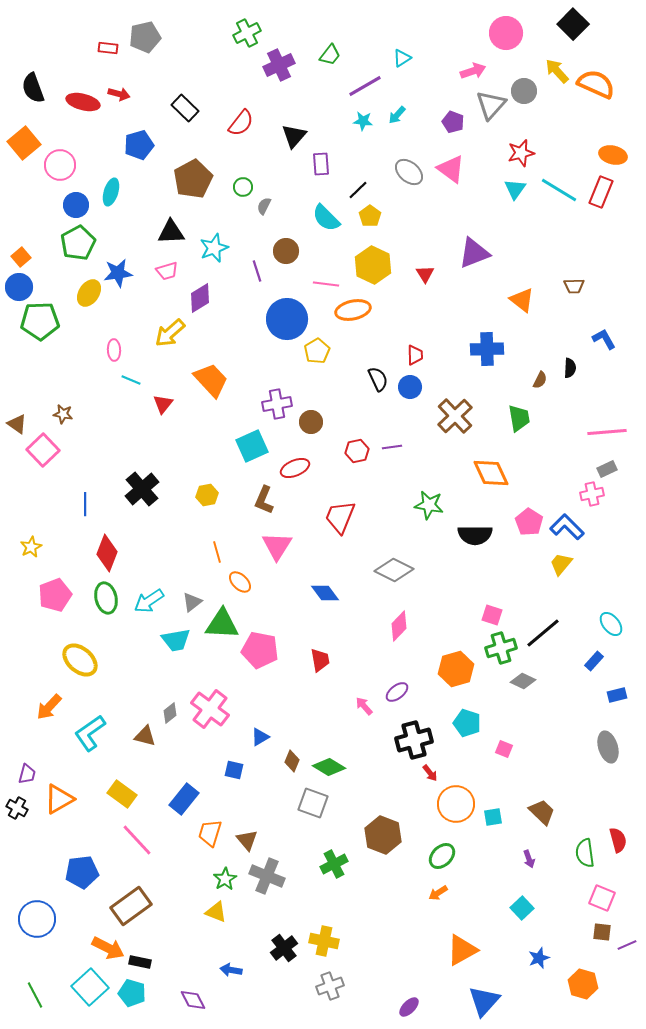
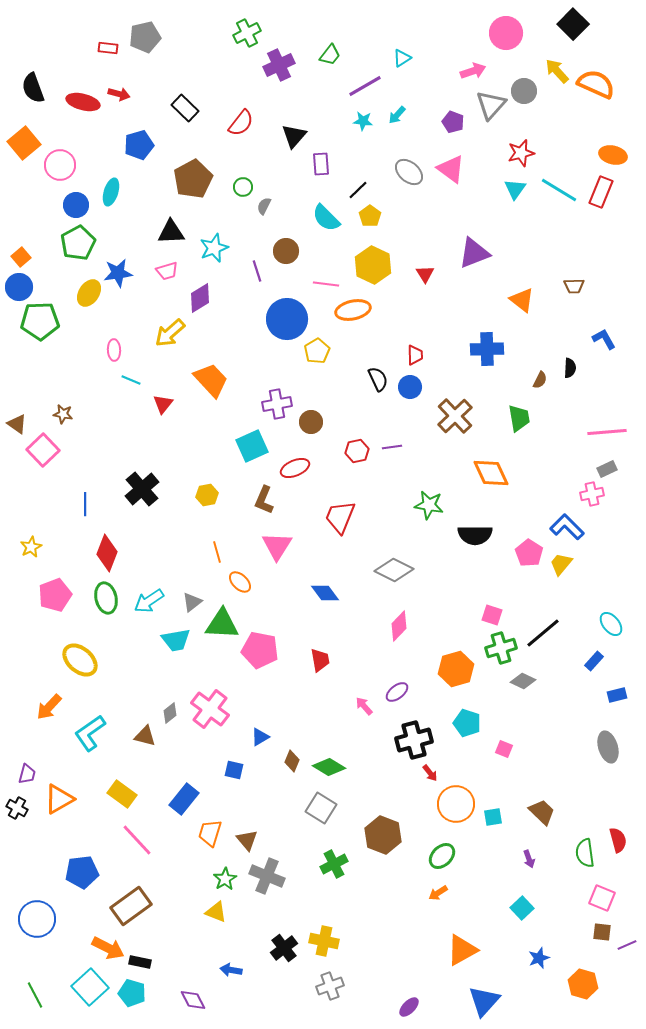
pink pentagon at (529, 522): moved 31 px down
gray square at (313, 803): moved 8 px right, 5 px down; rotated 12 degrees clockwise
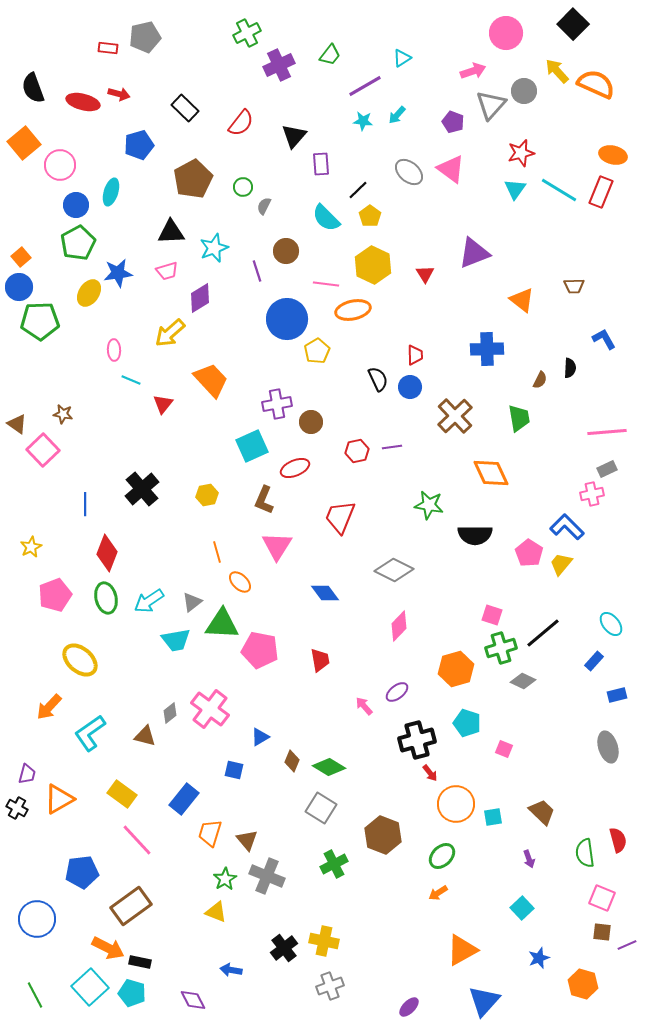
black cross at (414, 740): moved 3 px right
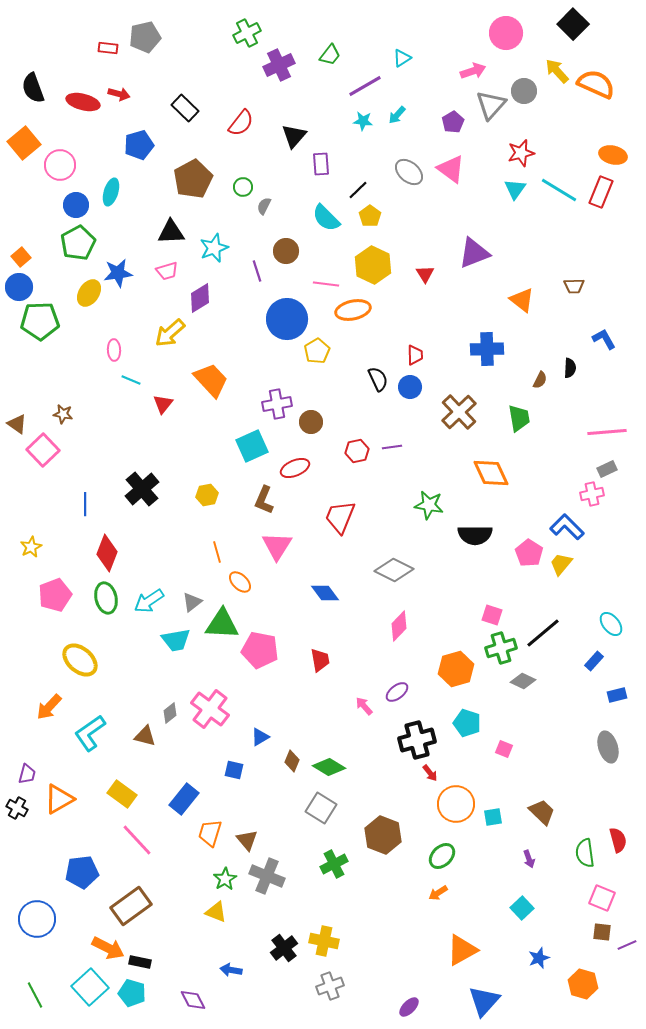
purple pentagon at (453, 122): rotated 20 degrees clockwise
brown cross at (455, 416): moved 4 px right, 4 px up
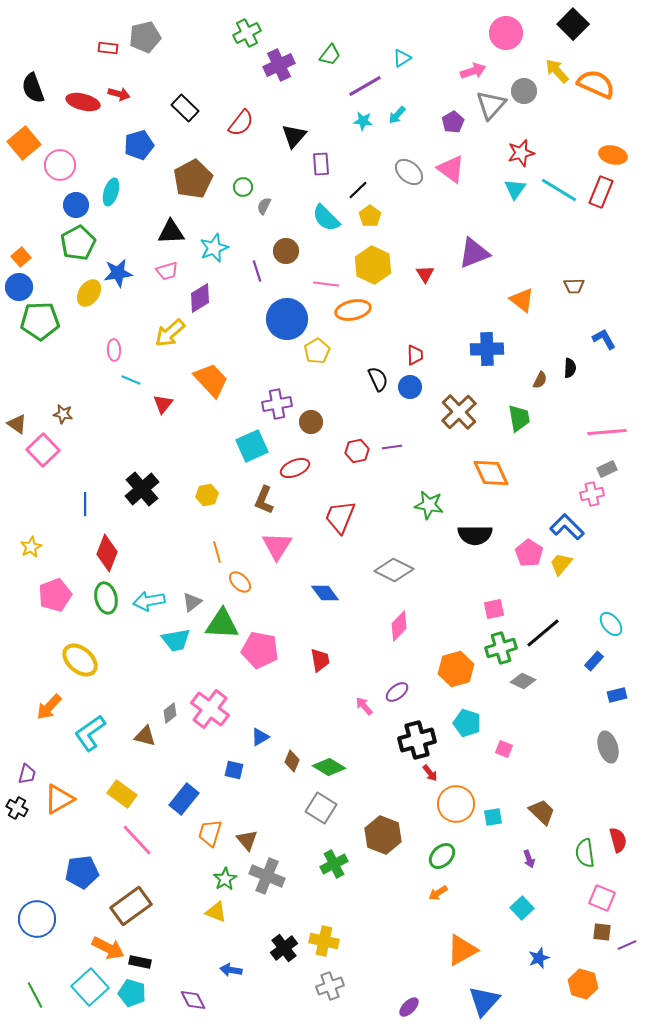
cyan arrow at (149, 601): rotated 24 degrees clockwise
pink square at (492, 615): moved 2 px right, 6 px up; rotated 30 degrees counterclockwise
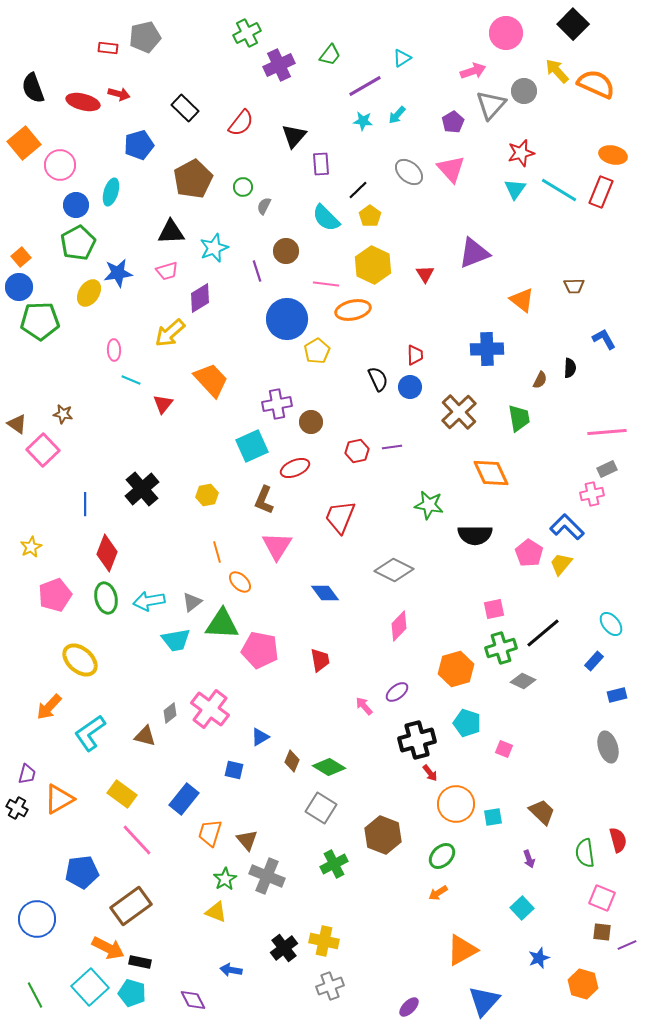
pink triangle at (451, 169): rotated 12 degrees clockwise
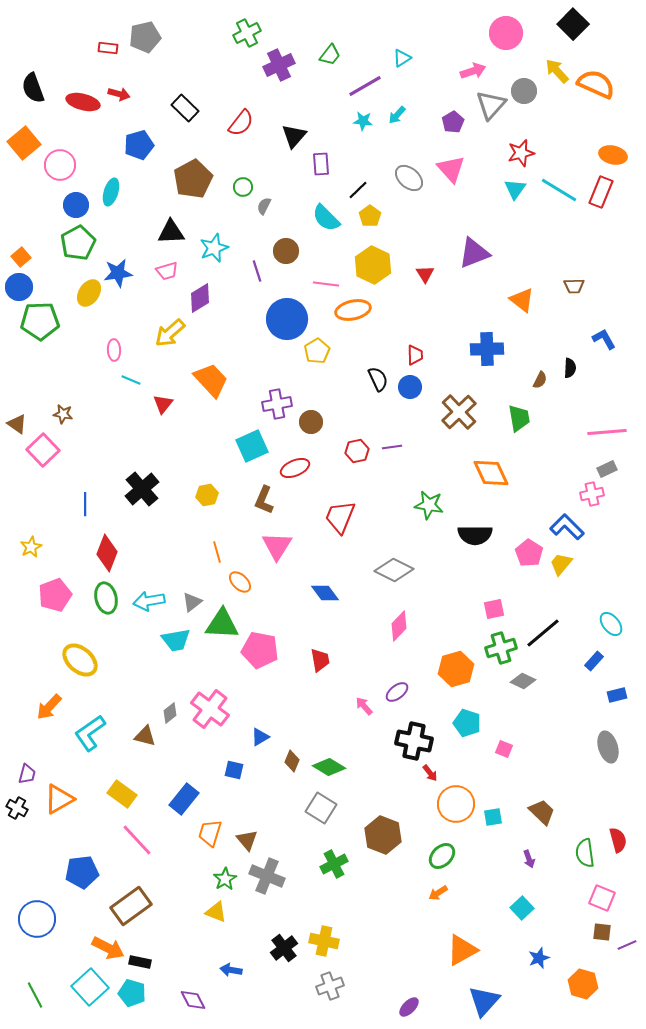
gray ellipse at (409, 172): moved 6 px down
black cross at (417, 740): moved 3 px left, 1 px down; rotated 27 degrees clockwise
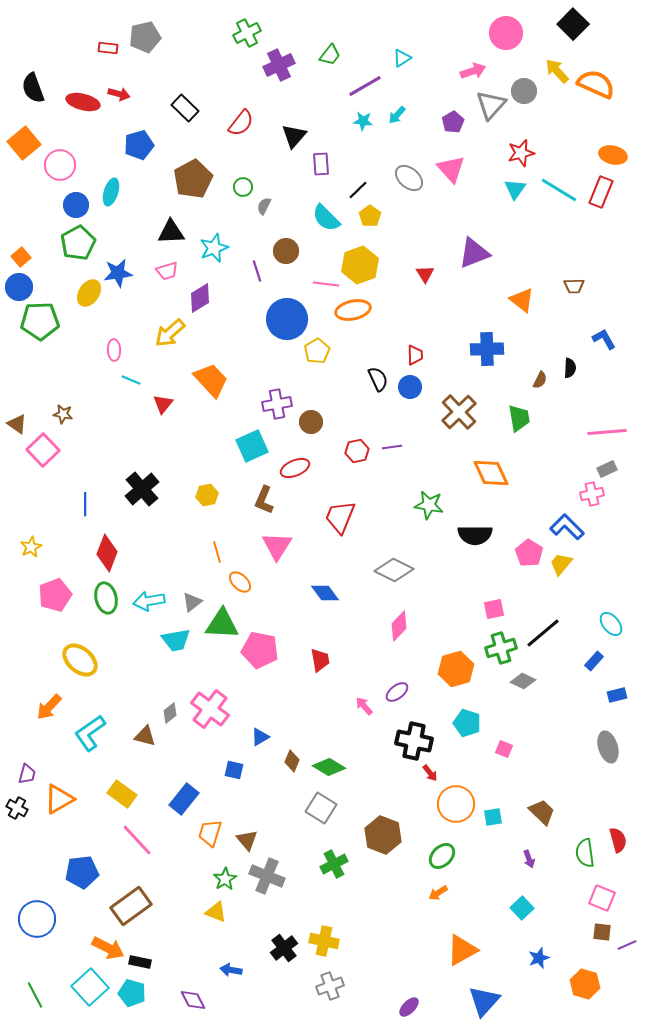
yellow hexagon at (373, 265): moved 13 px left; rotated 15 degrees clockwise
orange hexagon at (583, 984): moved 2 px right
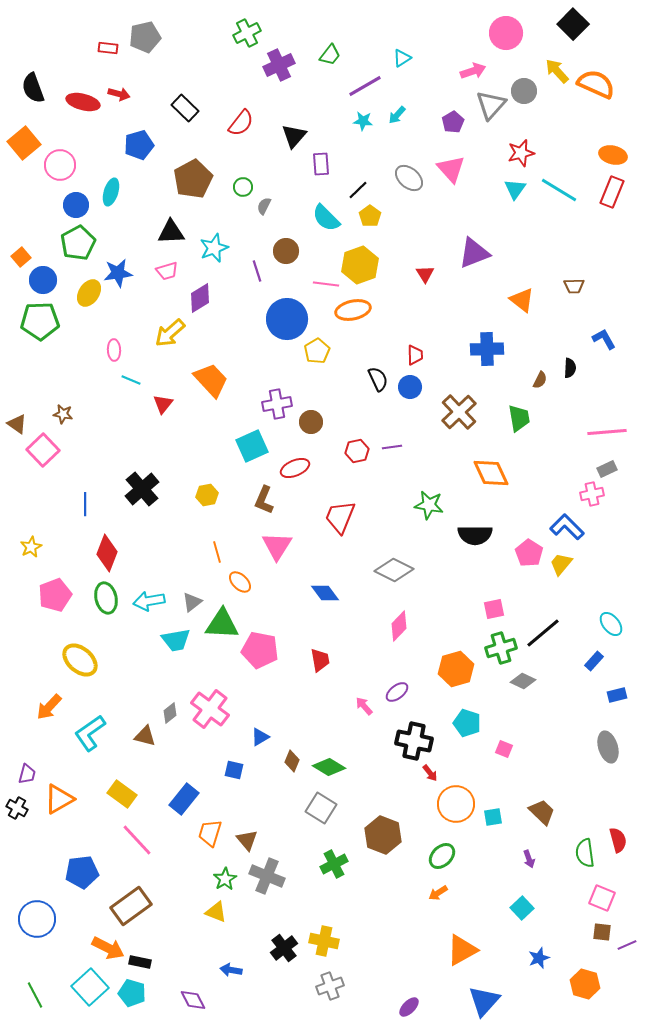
red rectangle at (601, 192): moved 11 px right
blue circle at (19, 287): moved 24 px right, 7 px up
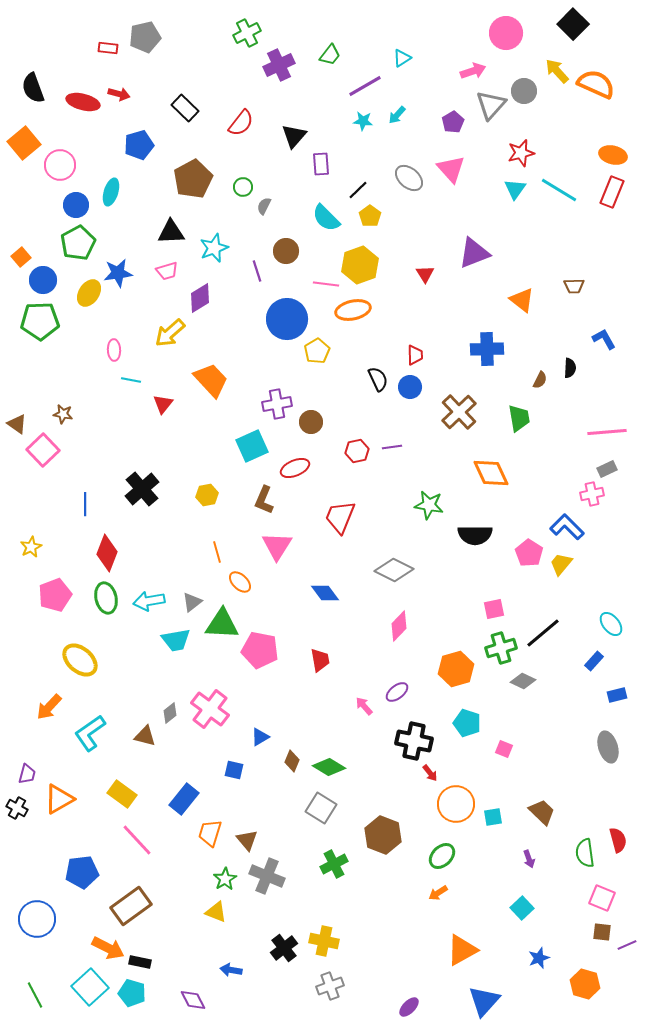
cyan line at (131, 380): rotated 12 degrees counterclockwise
